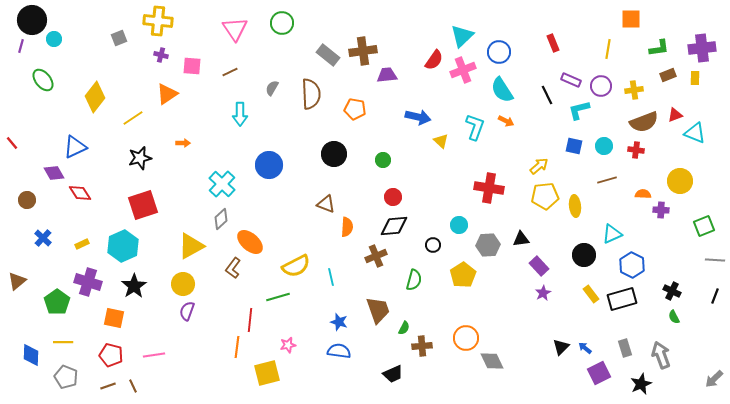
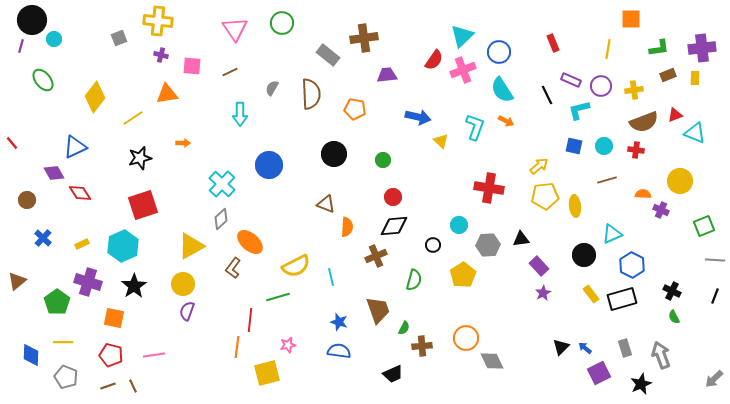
brown cross at (363, 51): moved 1 px right, 13 px up
orange triangle at (167, 94): rotated 25 degrees clockwise
purple cross at (661, 210): rotated 21 degrees clockwise
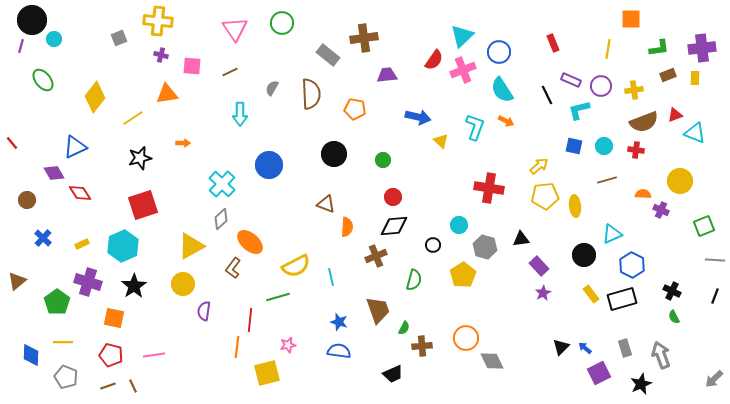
gray hexagon at (488, 245): moved 3 px left, 2 px down; rotated 20 degrees clockwise
purple semicircle at (187, 311): moved 17 px right; rotated 12 degrees counterclockwise
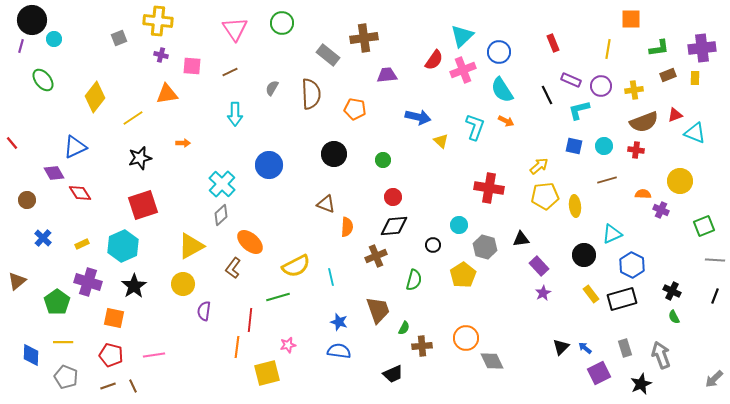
cyan arrow at (240, 114): moved 5 px left
gray diamond at (221, 219): moved 4 px up
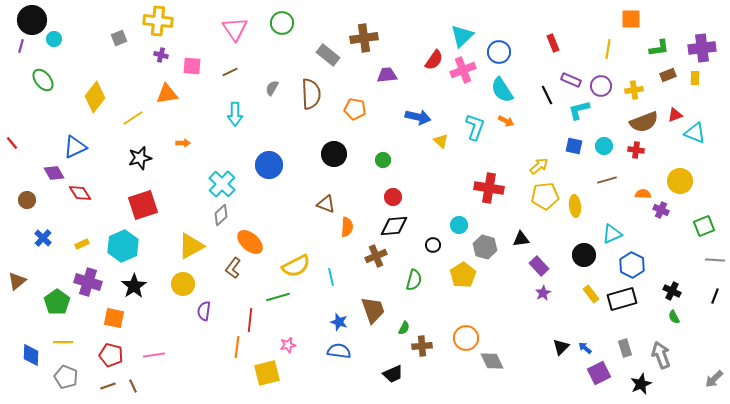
brown trapezoid at (378, 310): moved 5 px left
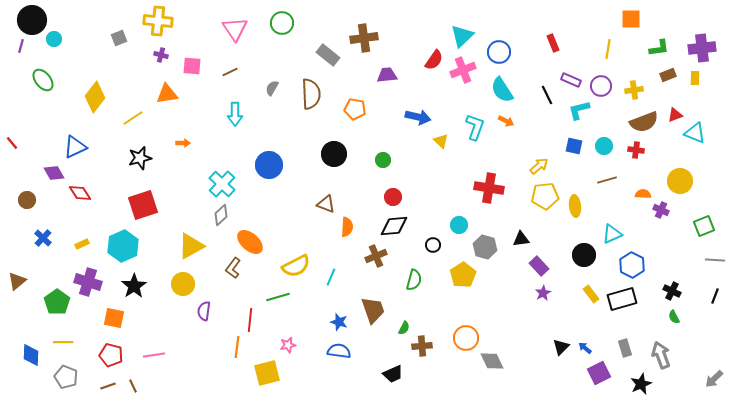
cyan line at (331, 277): rotated 36 degrees clockwise
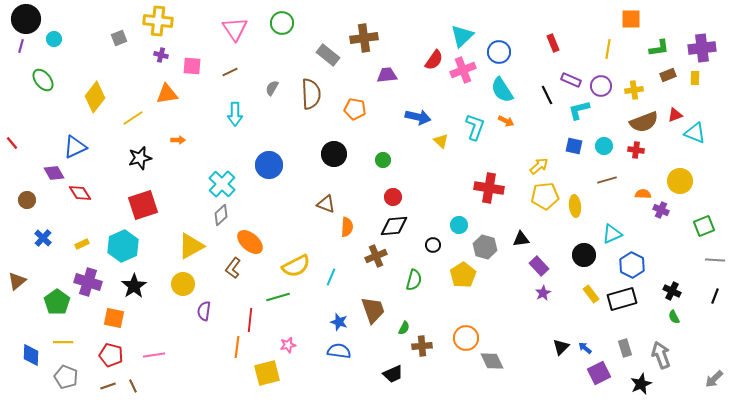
black circle at (32, 20): moved 6 px left, 1 px up
orange arrow at (183, 143): moved 5 px left, 3 px up
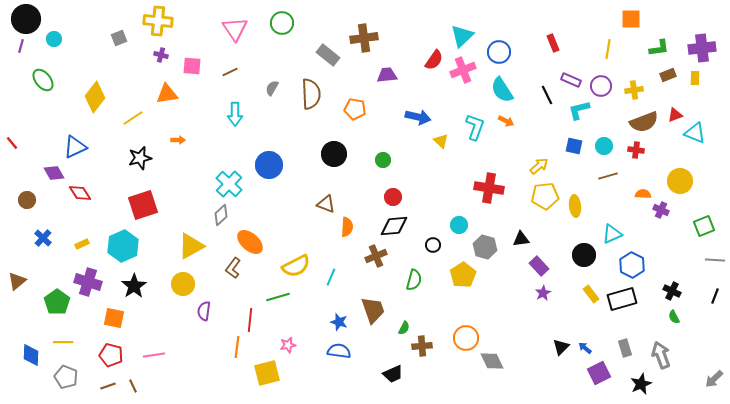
brown line at (607, 180): moved 1 px right, 4 px up
cyan cross at (222, 184): moved 7 px right
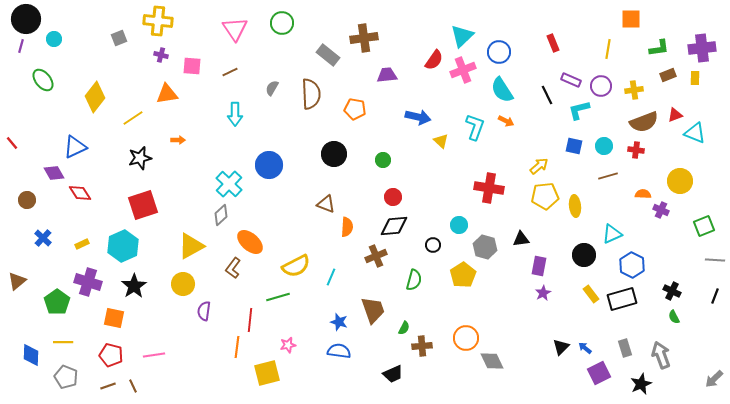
purple rectangle at (539, 266): rotated 54 degrees clockwise
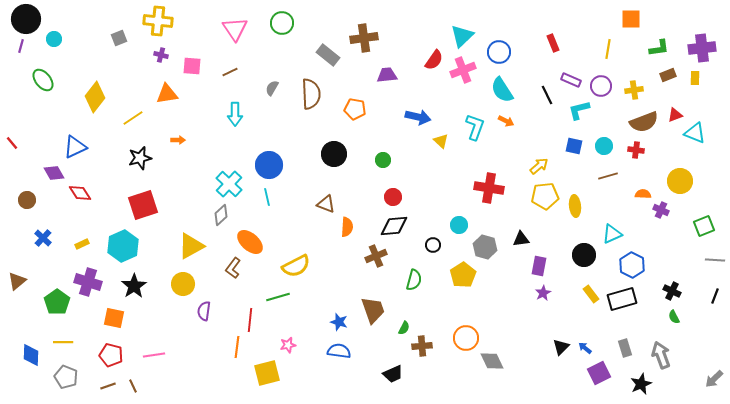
cyan line at (331, 277): moved 64 px left, 80 px up; rotated 36 degrees counterclockwise
